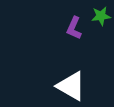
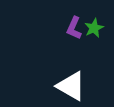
green star: moved 7 px left, 12 px down; rotated 18 degrees counterclockwise
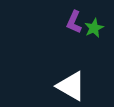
purple L-shape: moved 6 px up
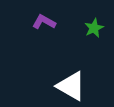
purple L-shape: moved 30 px left; rotated 95 degrees clockwise
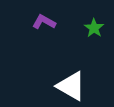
green star: rotated 12 degrees counterclockwise
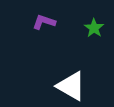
purple L-shape: rotated 10 degrees counterclockwise
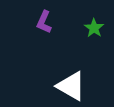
purple L-shape: rotated 85 degrees counterclockwise
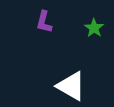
purple L-shape: rotated 10 degrees counterclockwise
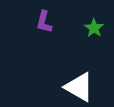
white triangle: moved 8 px right, 1 px down
